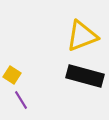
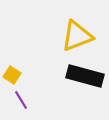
yellow triangle: moved 5 px left
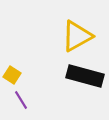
yellow triangle: rotated 8 degrees counterclockwise
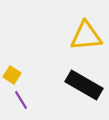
yellow triangle: moved 9 px right; rotated 24 degrees clockwise
black rectangle: moved 1 px left, 9 px down; rotated 15 degrees clockwise
